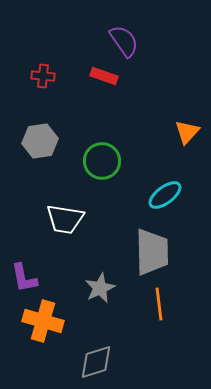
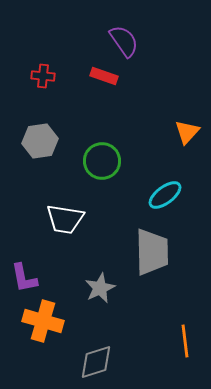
orange line: moved 26 px right, 37 px down
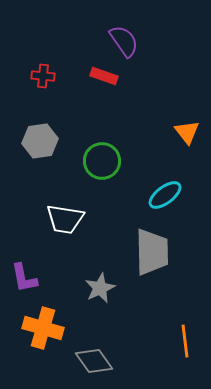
orange triangle: rotated 20 degrees counterclockwise
orange cross: moved 7 px down
gray diamond: moved 2 px left, 1 px up; rotated 72 degrees clockwise
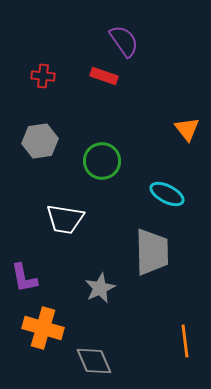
orange triangle: moved 3 px up
cyan ellipse: moved 2 px right, 1 px up; rotated 64 degrees clockwise
gray diamond: rotated 12 degrees clockwise
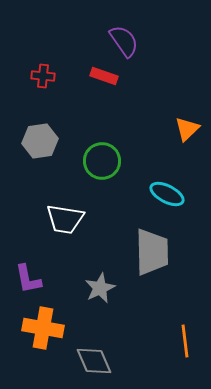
orange triangle: rotated 24 degrees clockwise
purple L-shape: moved 4 px right, 1 px down
orange cross: rotated 6 degrees counterclockwise
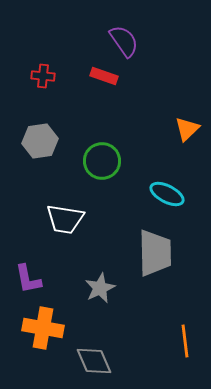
gray trapezoid: moved 3 px right, 1 px down
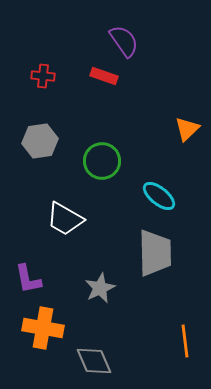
cyan ellipse: moved 8 px left, 2 px down; rotated 12 degrees clockwise
white trapezoid: rotated 21 degrees clockwise
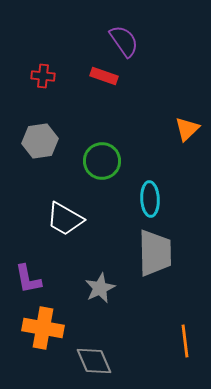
cyan ellipse: moved 9 px left, 3 px down; rotated 48 degrees clockwise
